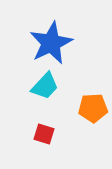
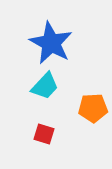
blue star: rotated 18 degrees counterclockwise
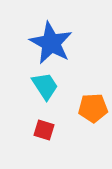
cyan trapezoid: rotated 76 degrees counterclockwise
red square: moved 4 px up
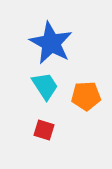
orange pentagon: moved 7 px left, 12 px up
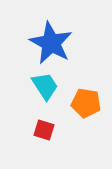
orange pentagon: moved 7 px down; rotated 12 degrees clockwise
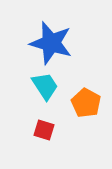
blue star: rotated 12 degrees counterclockwise
orange pentagon: rotated 20 degrees clockwise
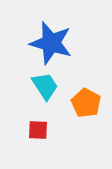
red square: moved 6 px left; rotated 15 degrees counterclockwise
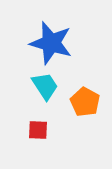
orange pentagon: moved 1 px left, 1 px up
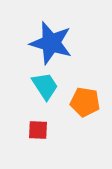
orange pentagon: rotated 20 degrees counterclockwise
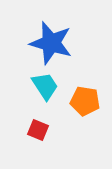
orange pentagon: moved 1 px up
red square: rotated 20 degrees clockwise
